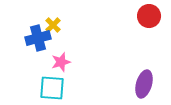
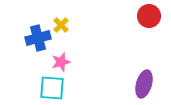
yellow cross: moved 8 px right
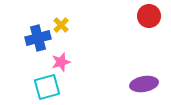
purple ellipse: rotated 64 degrees clockwise
cyan square: moved 5 px left, 1 px up; rotated 20 degrees counterclockwise
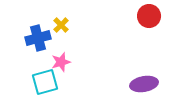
cyan square: moved 2 px left, 5 px up
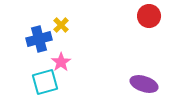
blue cross: moved 1 px right, 1 px down
pink star: rotated 18 degrees counterclockwise
purple ellipse: rotated 28 degrees clockwise
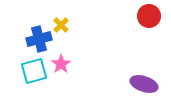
pink star: moved 2 px down
cyan square: moved 11 px left, 11 px up
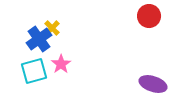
yellow cross: moved 9 px left, 3 px down
blue cross: rotated 20 degrees counterclockwise
purple ellipse: moved 9 px right
